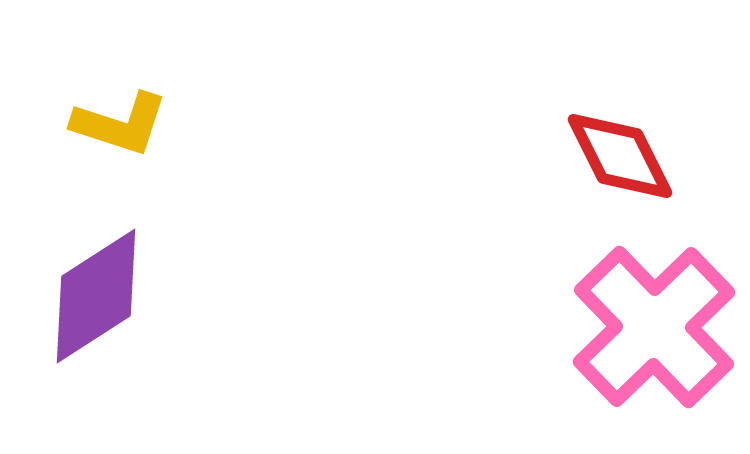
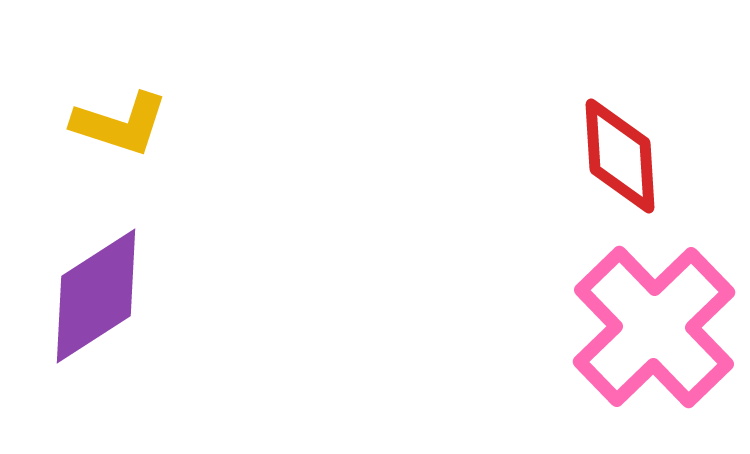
red diamond: rotated 23 degrees clockwise
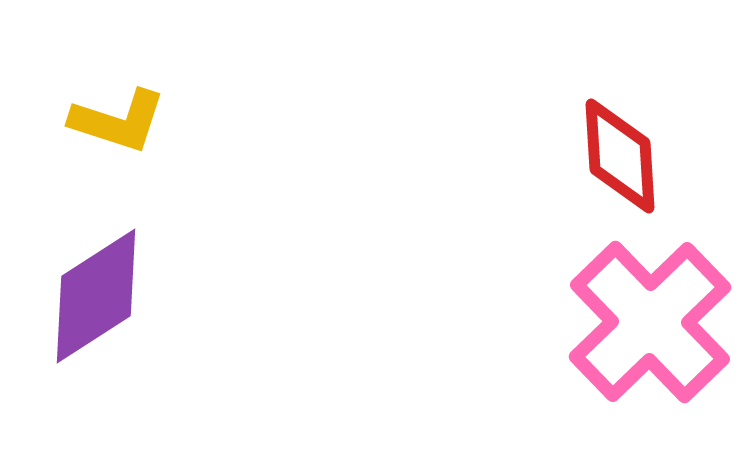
yellow L-shape: moved 2 px left, 3 px up
pink cross: moved 4 px left, 5 px up
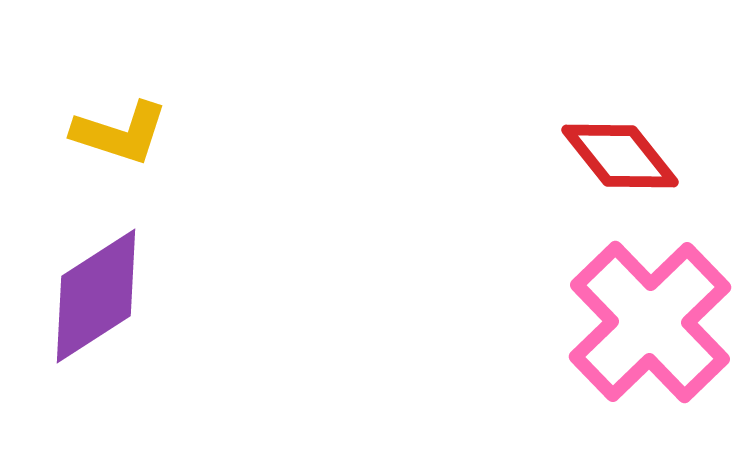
yellow L-shape: moved 2 px right, 12 px down
red diamond: rotated 35 degrees counterclockwise
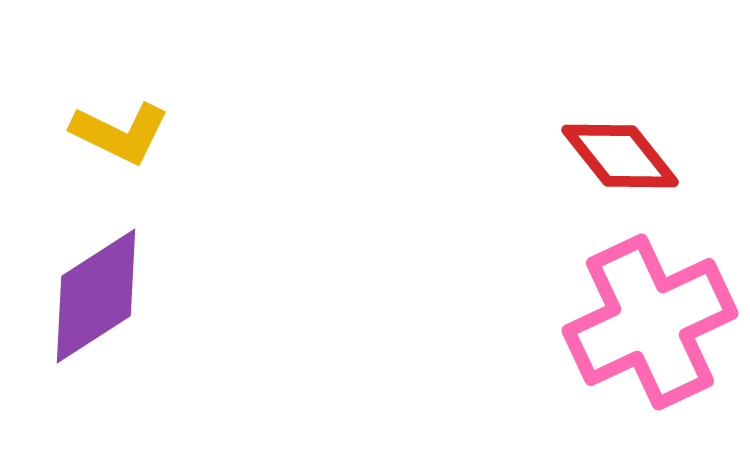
yellow L-shape: rotated 8 degrees clockwise
pink cross: rotated 19 degrees clockwise
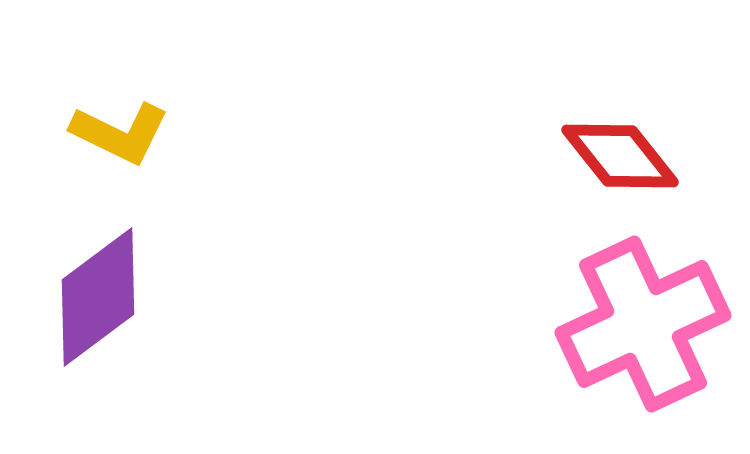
purple diamond: moved 2 px right, 1 px down; rotated 4 degrees counterclockwise
pink cross: moved 7 px left, 2 px down
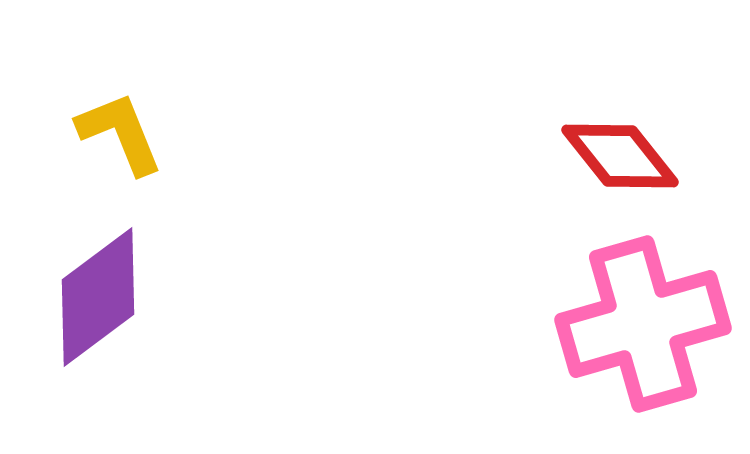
yellow L-shape: rotated 138 degrees counterclockwise
pink cross: rotated 9 degrees clockwise
